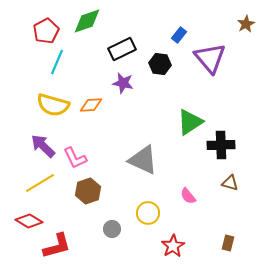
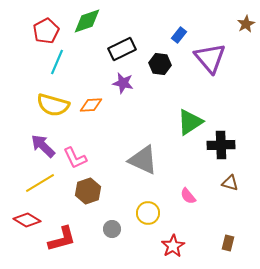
red diamond: moved 2 px left, 1 px up
red L-shape: moved 5 px right, 7 px up
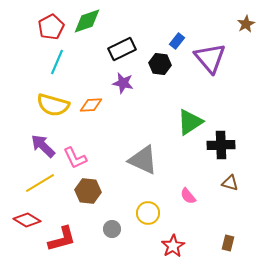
red pentagon: moved 5 px right, 4 px up
blue rectangle: moved 2 px left, 6 px down
brown hexagon: rotated 25 degrees clockwise
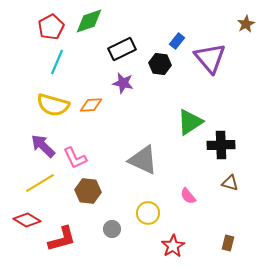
green diamond: moved 2 px right
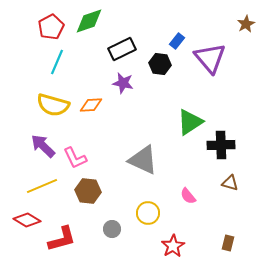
yellow line: moved 2 px right, 3 px down; rotated 8 degrees clockwise
